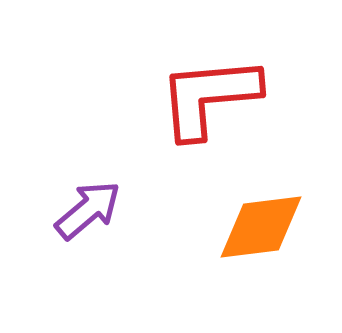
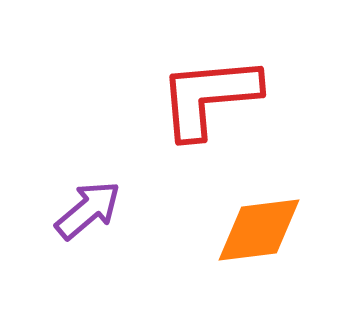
orange diamond: moved 2 px left, 3 px down
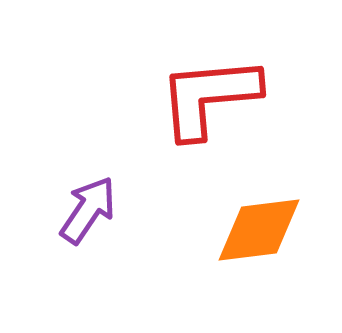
purple arrow: rotated 16 degrees counterclockwise
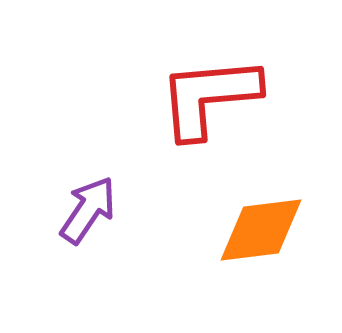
orange diamond: moved 2 px right
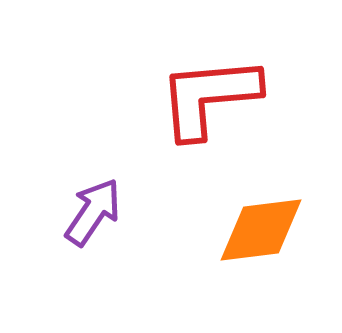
purple arrow: moved 5 px right, 2 px down
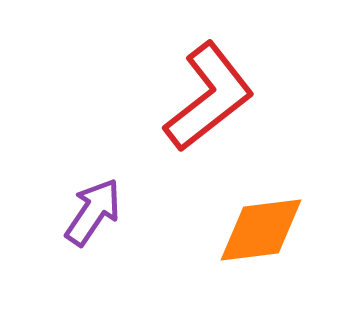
red L-shape: rotated 147 degrees clockwise
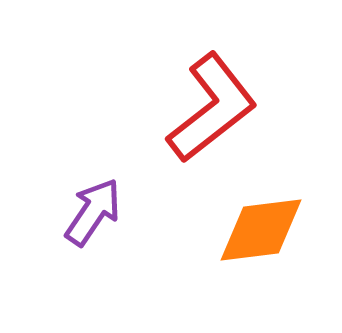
red L-shape: moved 3 px right, 11 px down
